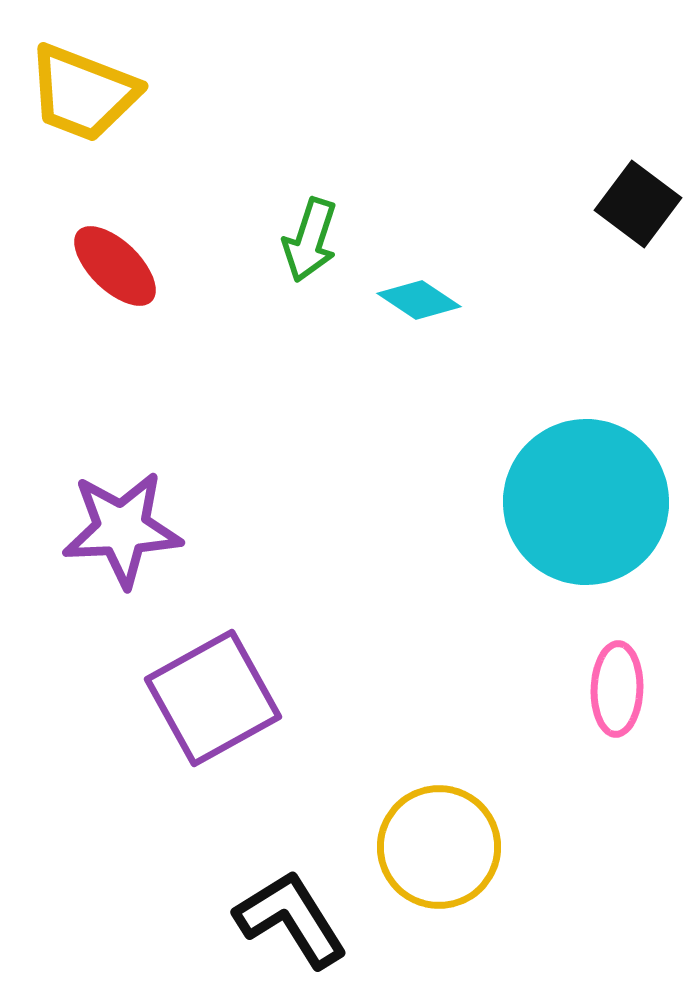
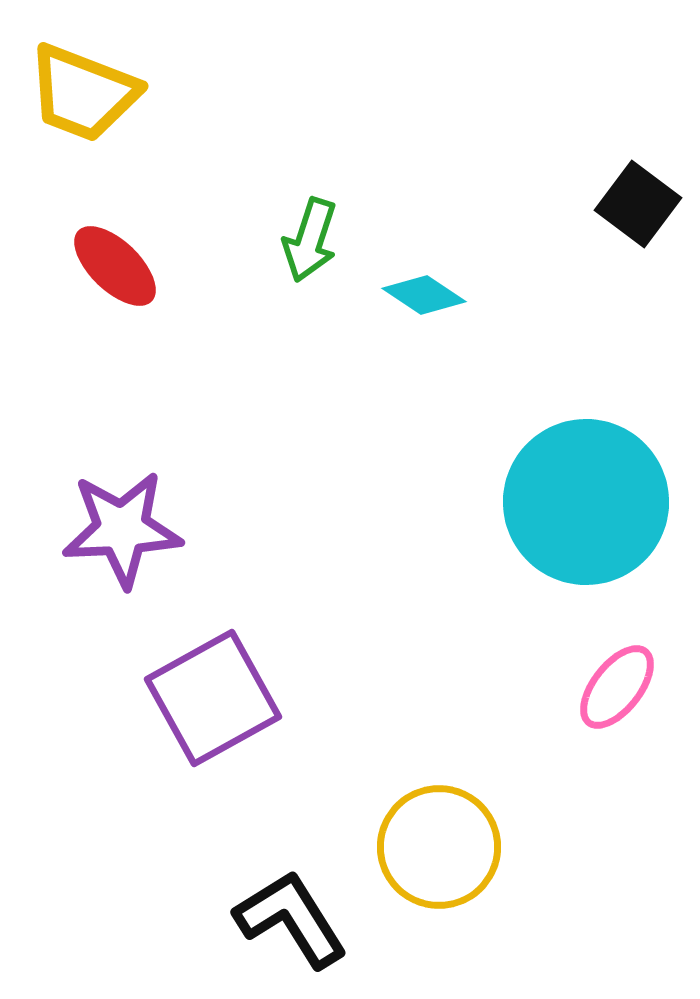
cyan diamond: moved 5 px right, 5 px up
pink ellipse: moved 2 px up; rotated 36 degrees clockwise
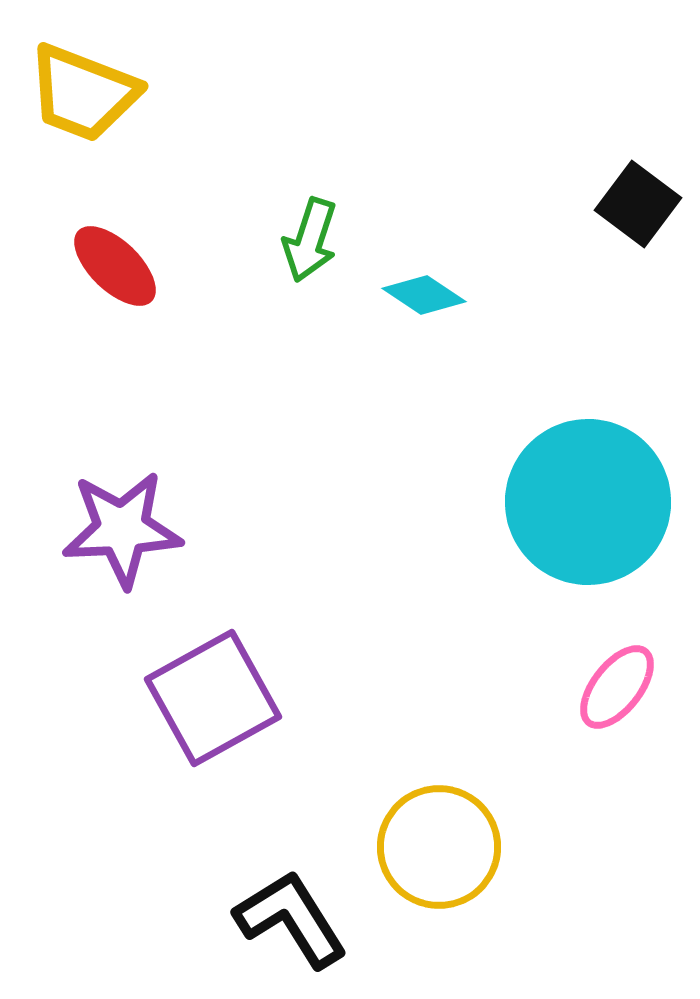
cyan circle: moved 2 px right
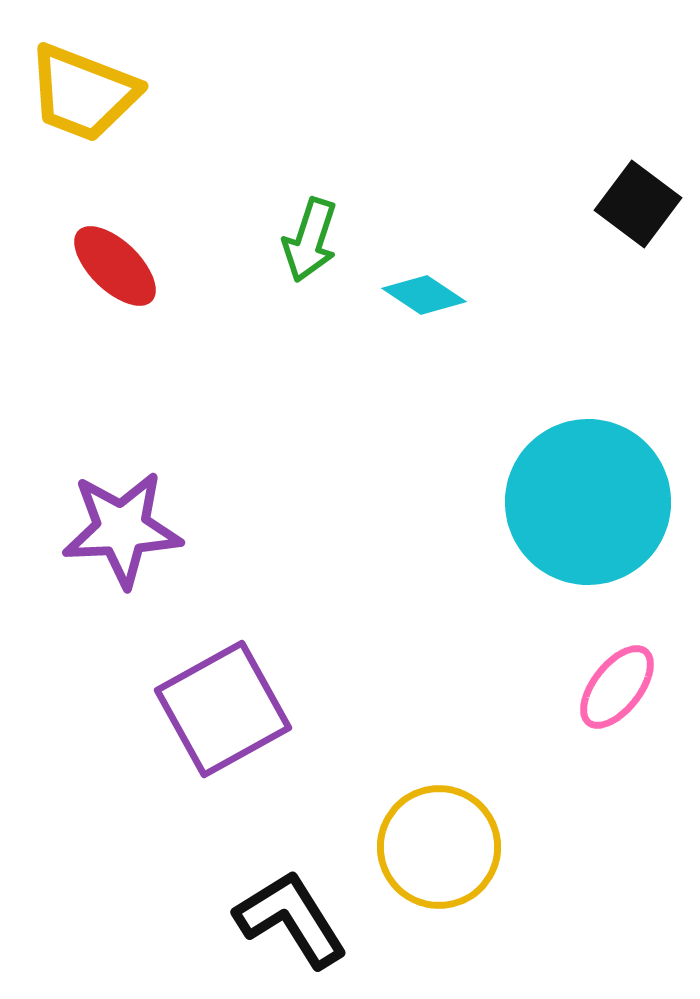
purple square: moved 10 px right, 11 px down
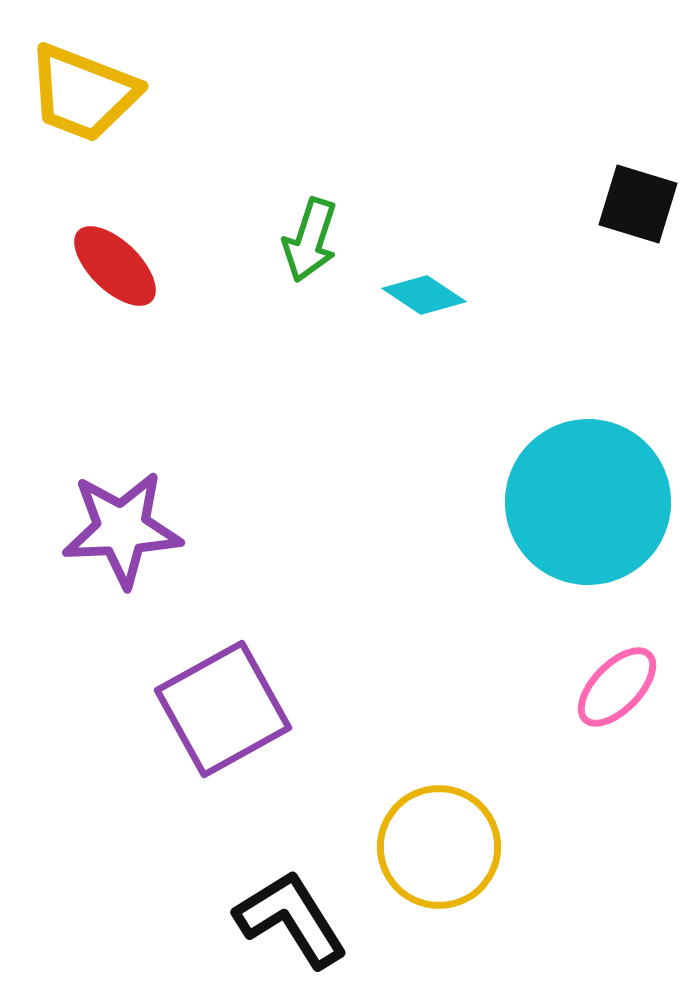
black square: rotated 20 degrees counterclockwise
pink ellipse: rotated 6 degrees clockwise
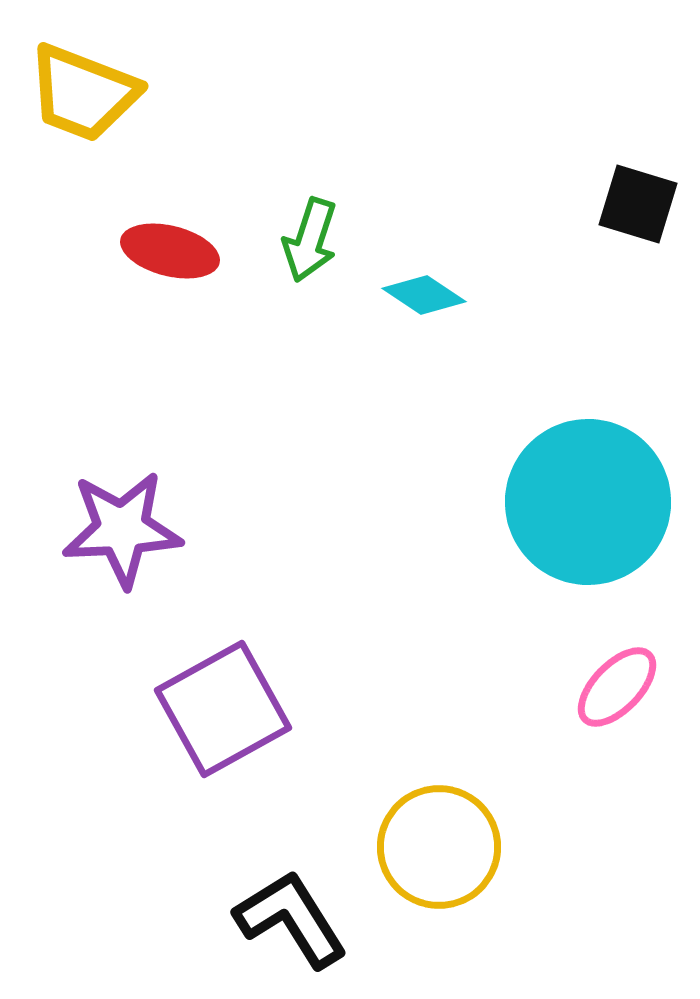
red ellipse: moved 55 px right, 15 px up; rotated 30 degrees counterclockwise
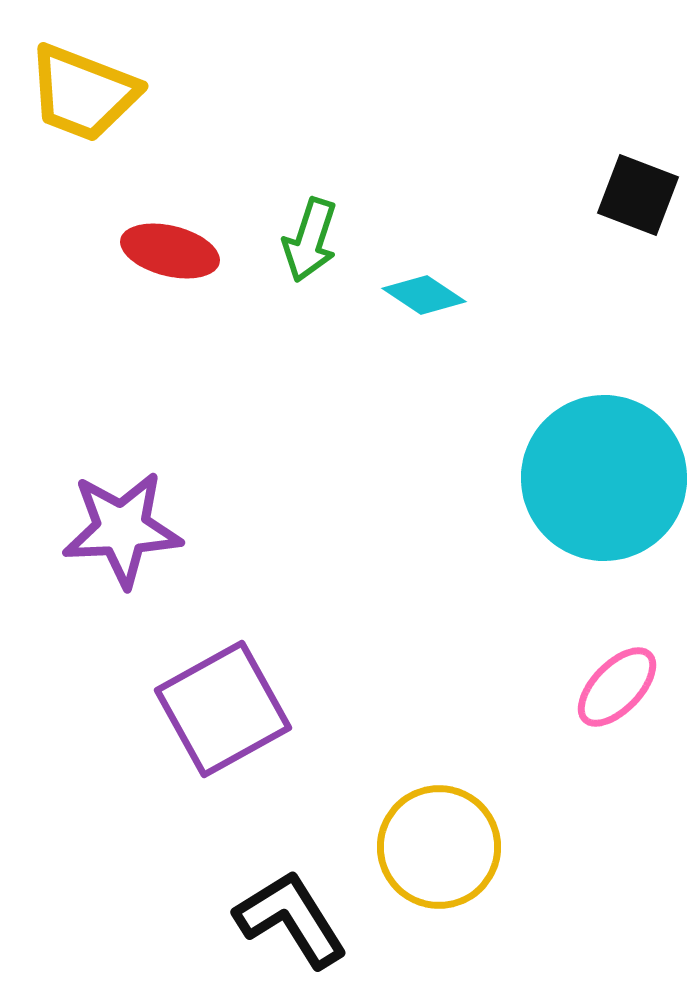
black square: moved 9 px up; rotated 4 degrees clockwise
cyan circle: moved 16 px right, 24 px up
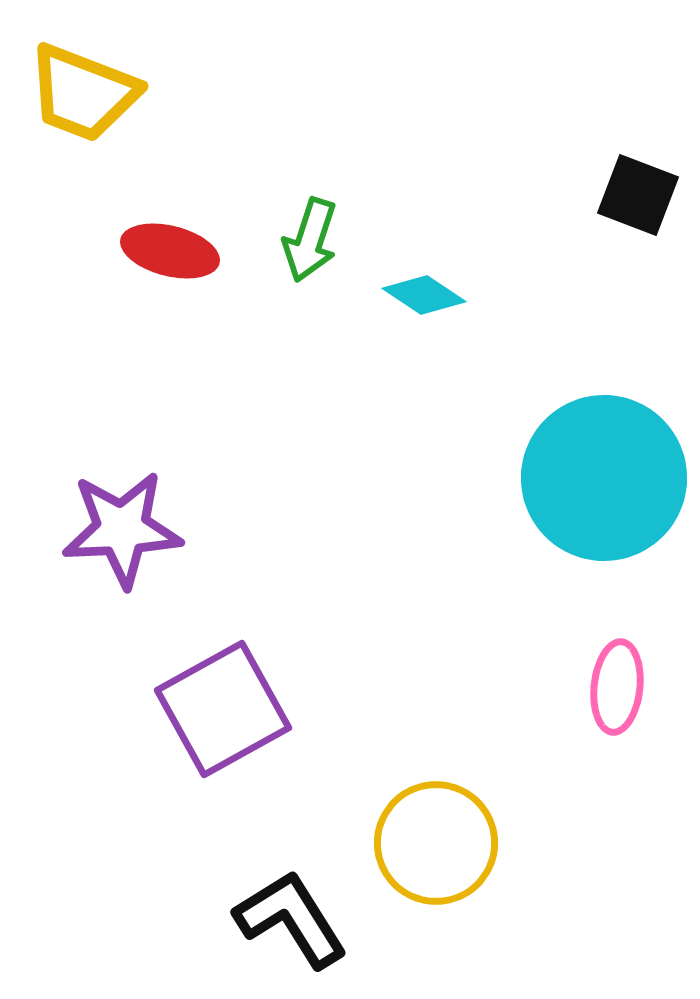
pink ellipse: rotated 38 degrees counterclockwise
yellow circle: moved 3 px left, 4 px up
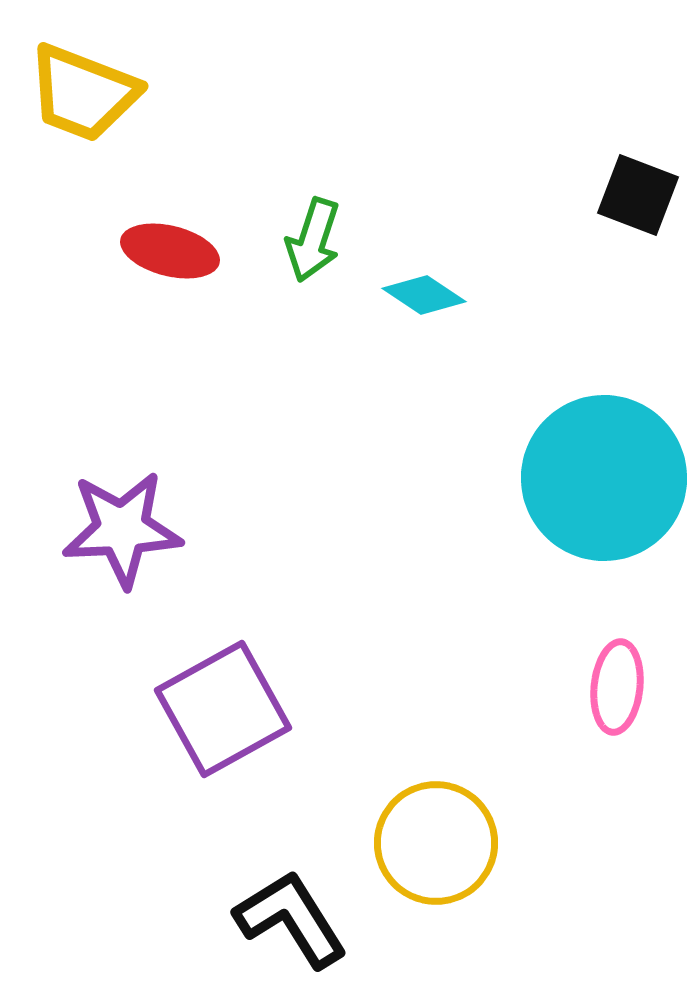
green arrow: moved 3 px right
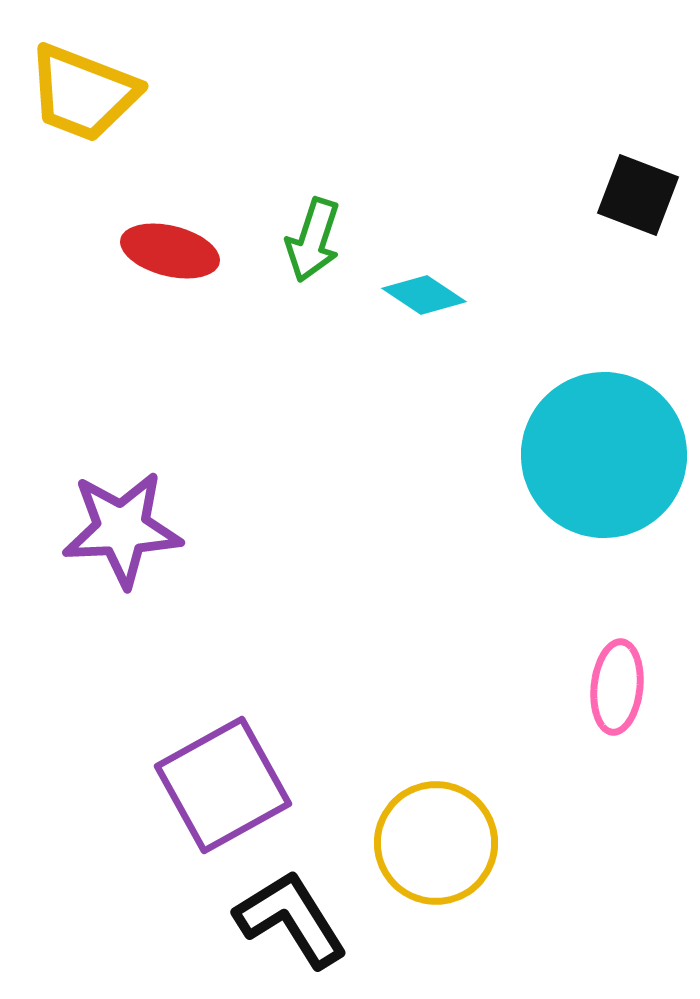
cyan circle: moved 23 px up
purple square: moved 76 px down
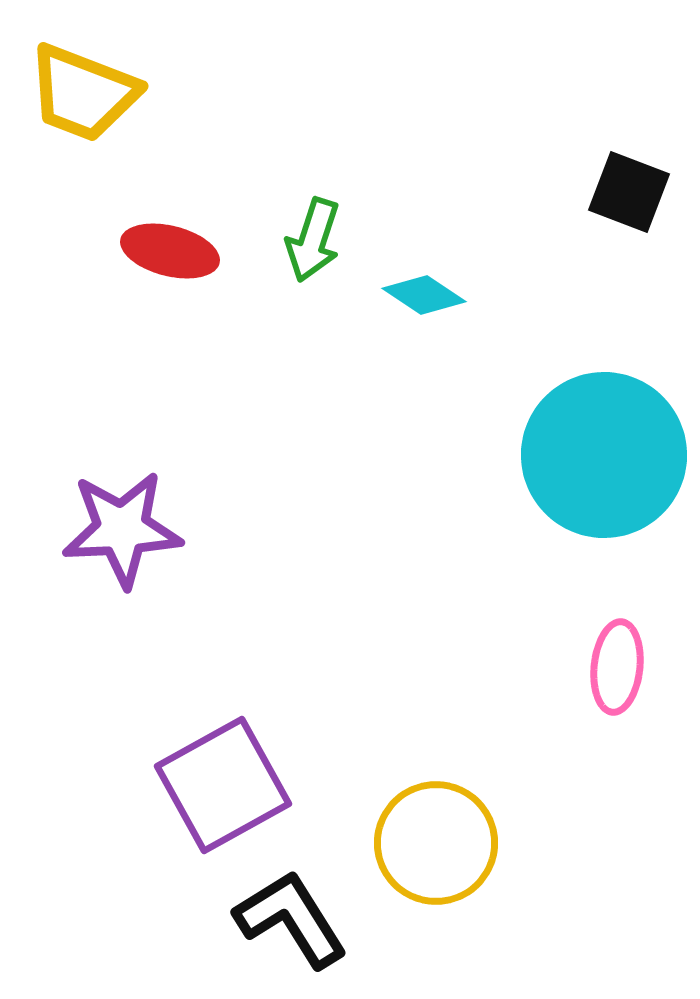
black square: moved 9 px left, 3 px up
pink ellipse: moved 20 px up
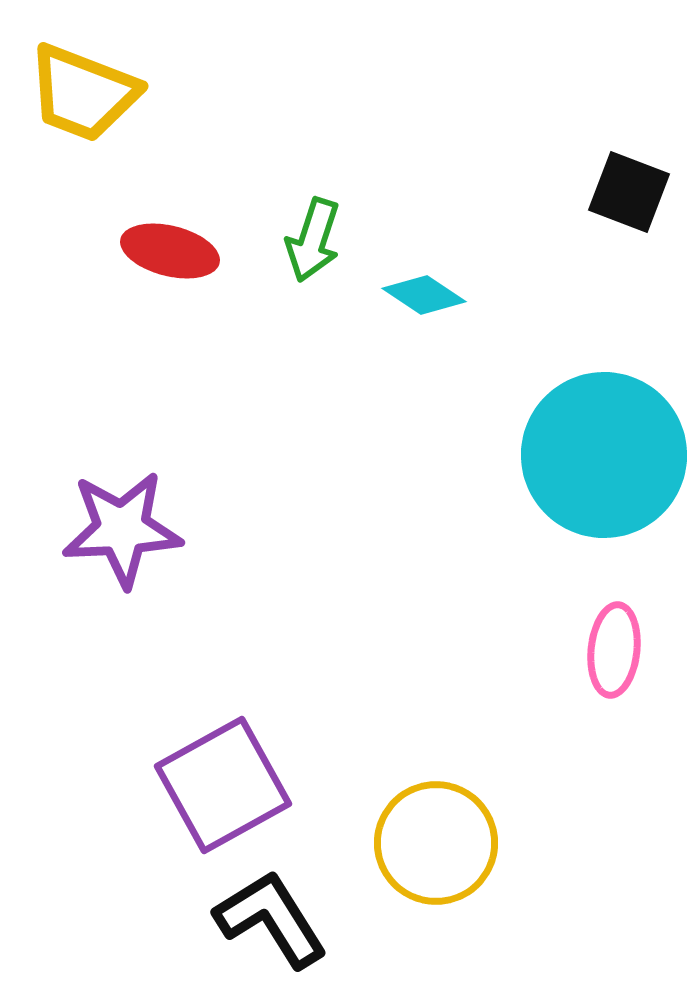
pink ellipse: moved 3 px left, 17 px up
black L-shape: moved 20 px left
